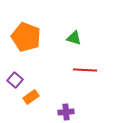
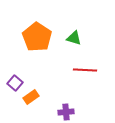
orange pentagon: moved 11 px right; rotated 12 degrees clockwise
purple square: moved 3 px down
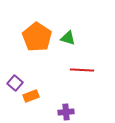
green triangle: moved 6 px left
red line: moved 3 px left
orange rectangle: moved 1 px up; rotated 14 degrees clockwise
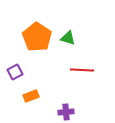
purple square: moved 11 px up; rotated 21 degrees clockwise
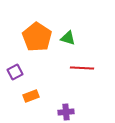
red line: moved 2 px up
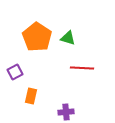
orange rectangle: rotated 56 degrees counterclockwise
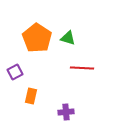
orange pentagon: moved 1 px down
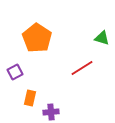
green triangle: moved 34 px right
red line: rotated 35 degrees counterclockwise
orange rectangle: moved 1 px left, 2 px down
purple cross: moved 15 px left
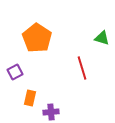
red line: rotated 75 degrees counterclockwise
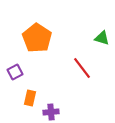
red line: rotated 20 degrees counterclockwise
